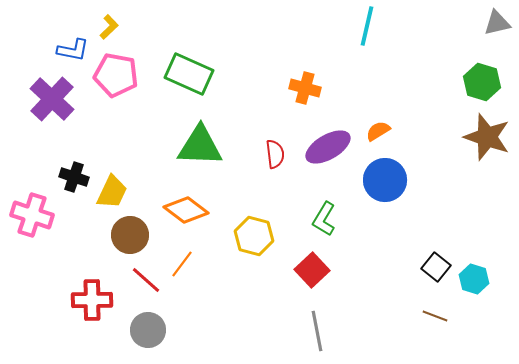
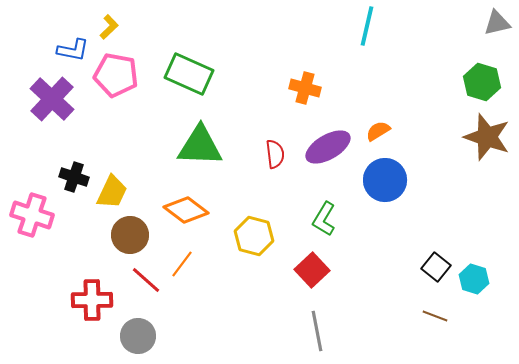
gray circle: moved 10 px left, 6 px down
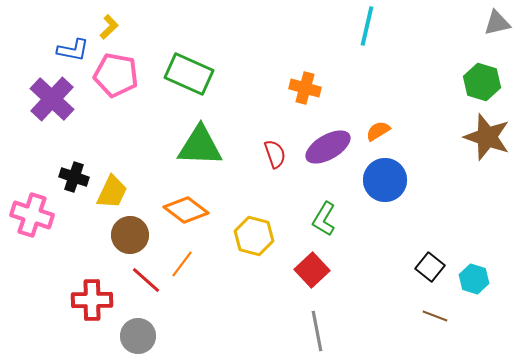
red semicircle: rotated 12 degrees counterclockwise
black square: moved 6 px left
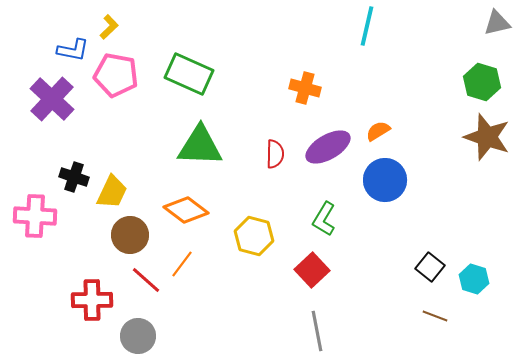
red semicircle: rotated 20 degrees clockwise
pink cross: moved 3 px right, 1 px down; rotated 15 degrees counterclockwise
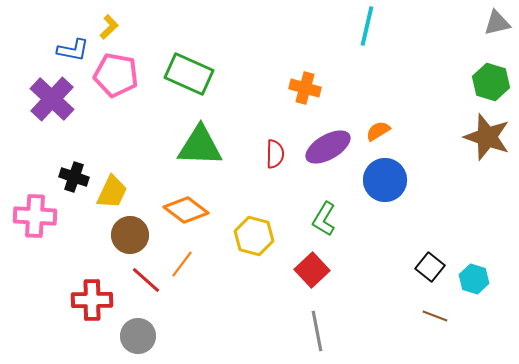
green hexagon: moved 9 px right
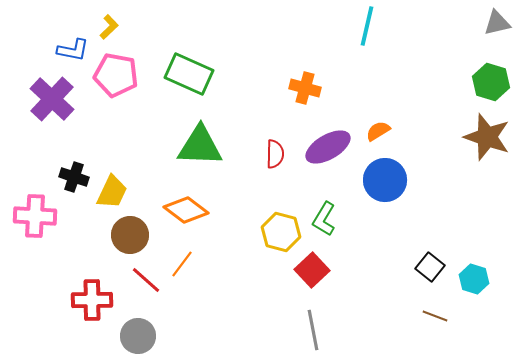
yellow hexagon: moved 27 px right, 4 px up
gray line: moved 4 px left, 1 px up
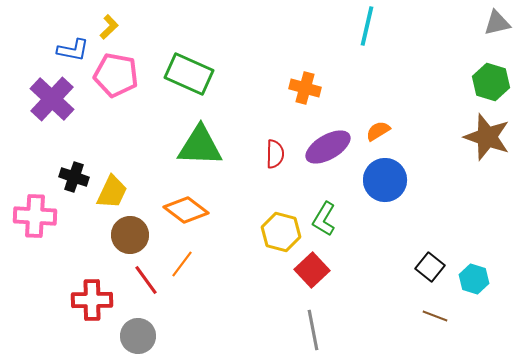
red line: rotated 12 degrees clockwise
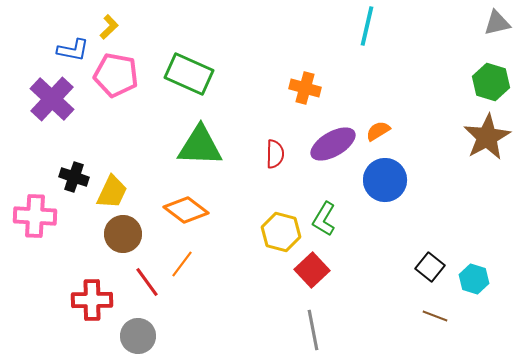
brown star: rotated 24 degrees clockwise
purple ellipse: moved 5 px right, 3 px up
brown circle: moved 7 px left, 1 px up
red line: moved 1 px right, 2 px down
